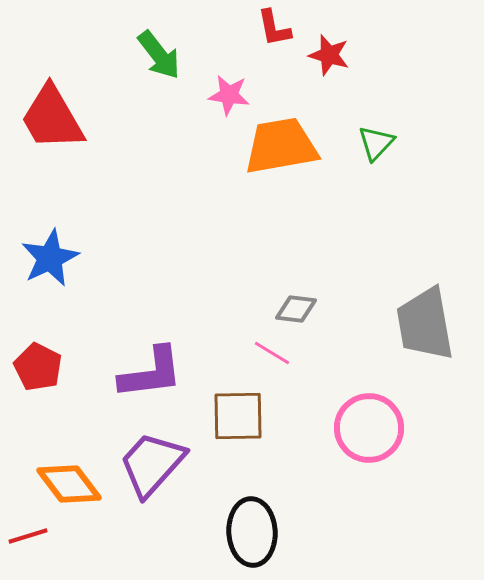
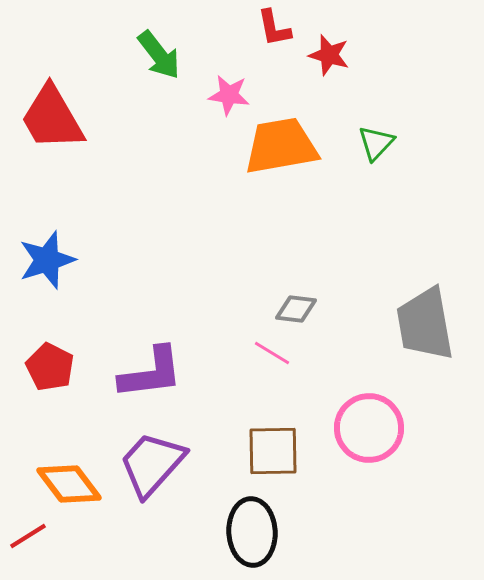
blue star: moved 3 px left, 2 px down; rotated 8 degrees clockwise
red pentagon: moved 12 px right
brown square: moved 35 px right, 35 px down
red line: rotated 15 degrees counterclockwise
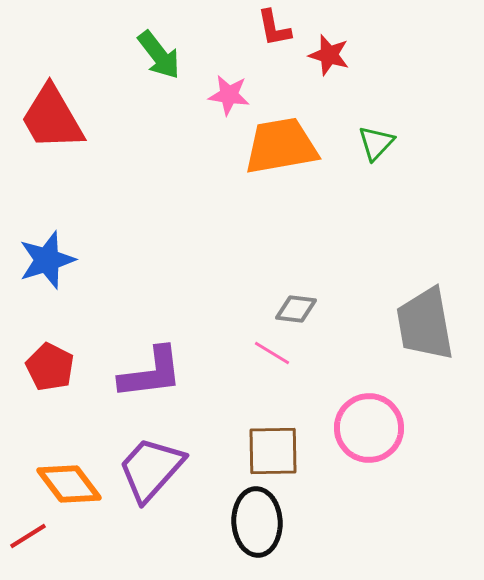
purple trapezoid: moved 1 px left, 5 px down
black ellipse: moved 5 px right, 10 px up
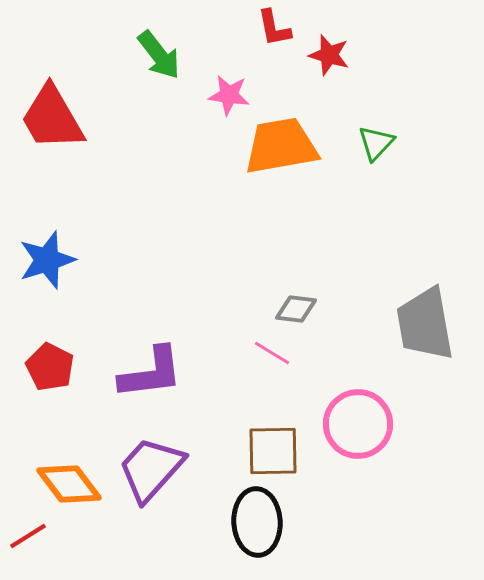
pink circle: moved 11 px left, 4 px up
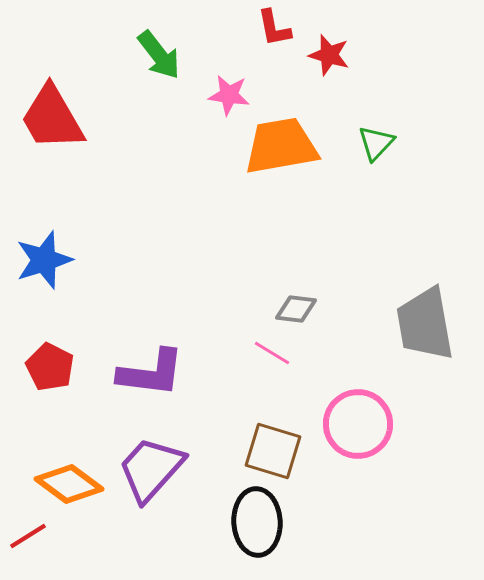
blue star: moved 3 px left
purple L-shape: rotated 14 degrees clockwise
brown square: rotated 18 degrees clockwise
orange diamond: rotated 16 degrees counterclockwise
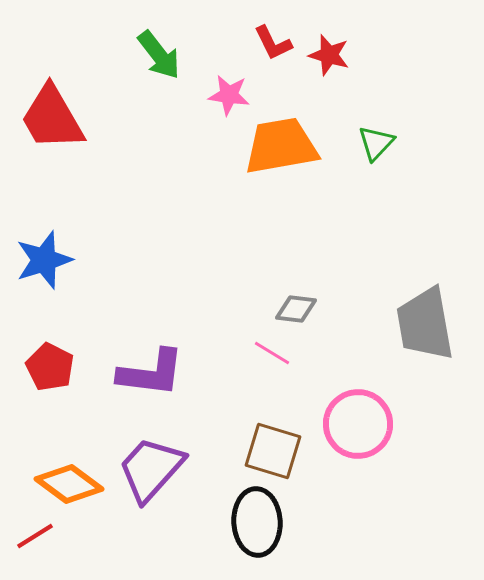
red L-shape: moved 1 px left, 15 px down; rotated 15 degrees counterclockwise
red line: moved 7 px right
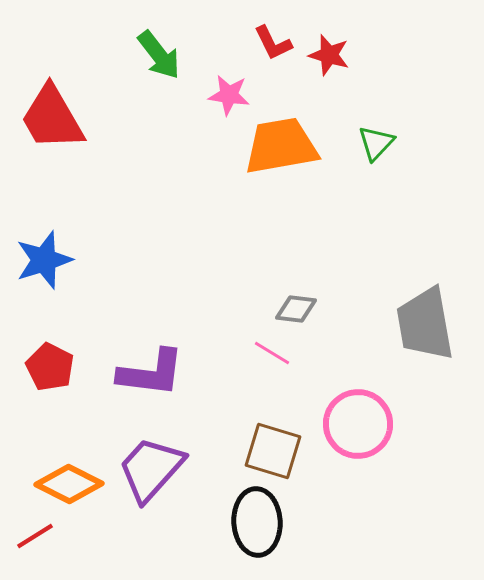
orange diamond: rotated 10 degrees counterclockwise
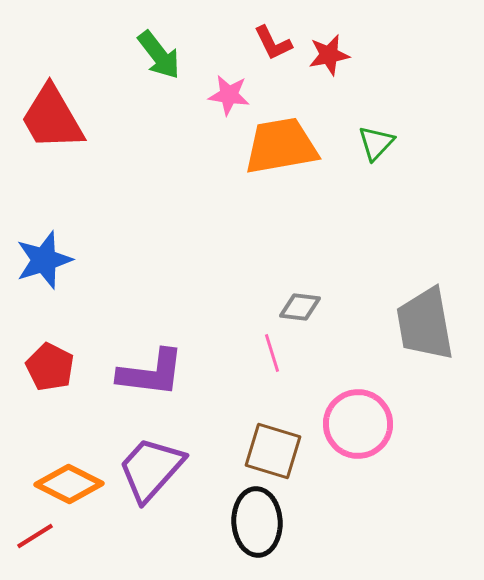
red star: rotated 27 degrees counterclockwise
gray diamond: moved 4 px right, 2 px up
pink line: rotated 42 degrees clockwise
